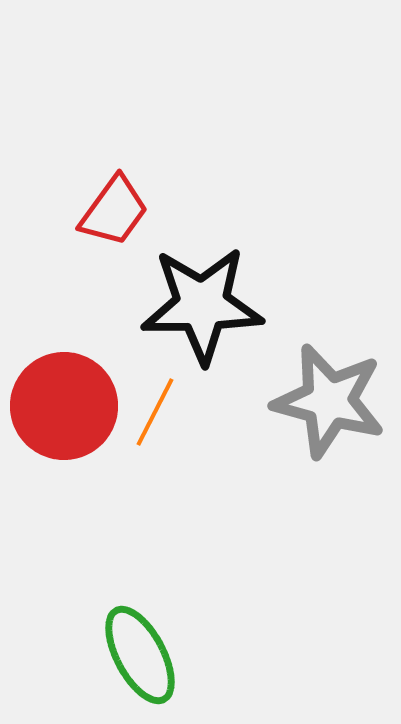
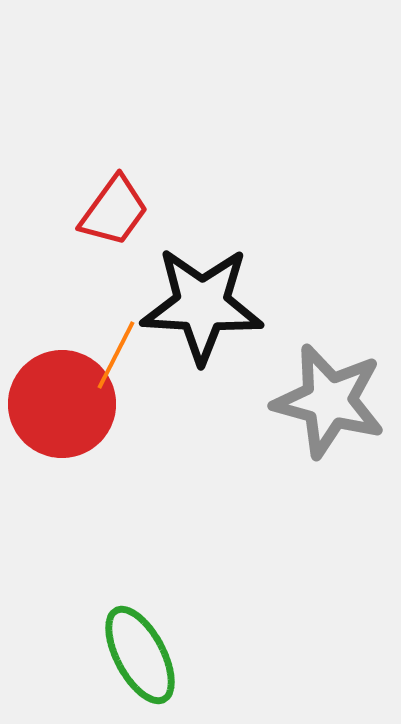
black star: rotated 4 degrees clockwise
red circle: moved 2 px left, 2 px up
orange line: moved 39 px left, 57 px up
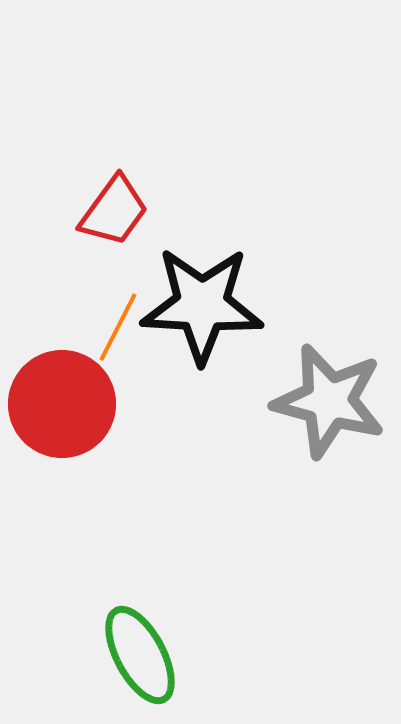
orange line: moved 2 px right, 28 px up
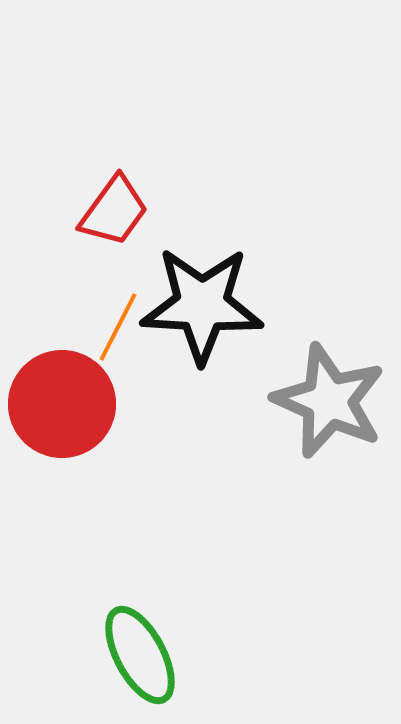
gray star: rotated 9 degrees clockwise
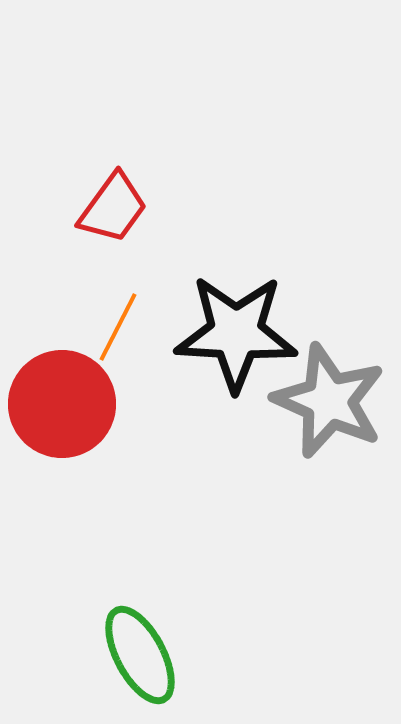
red trapezoid: moved 1 px left, 3 px up
black star: moved 34 px right, 28 px down
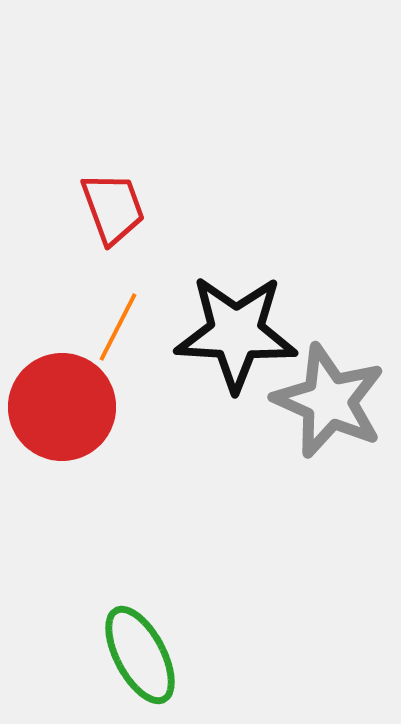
red trapezoid: rotated 56 degrees counterclockwise
red circle: moved 3 px down
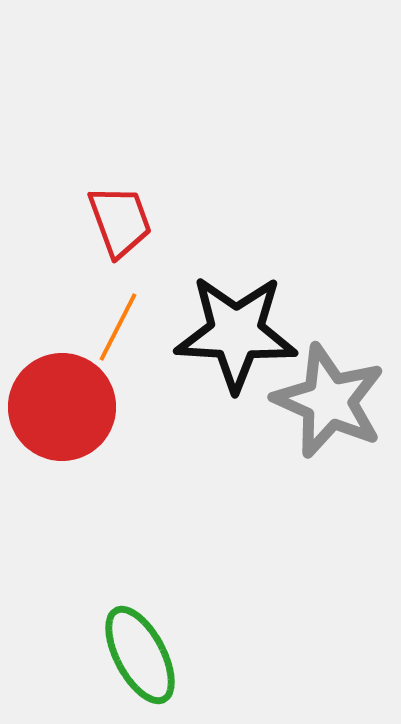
red trapezoid: moved 7 px right, 13 px down
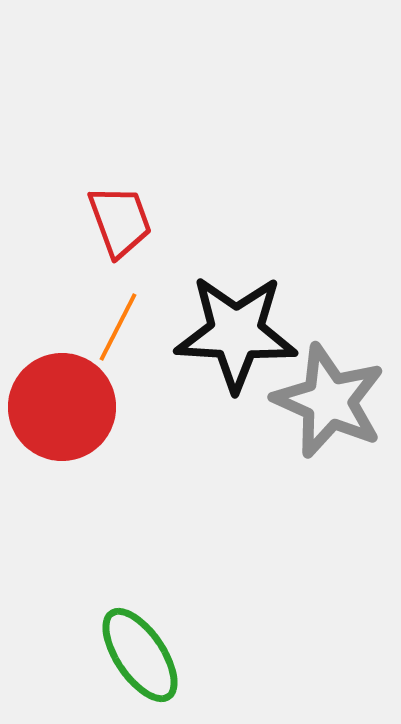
green ellipse: rotated 6 degrees counterclockwise
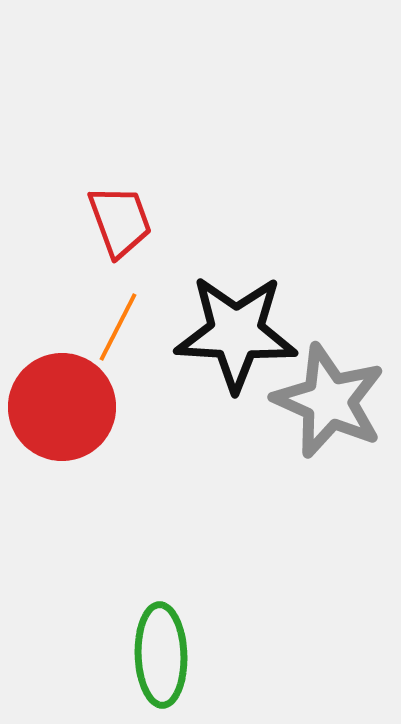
green ellipse: moved 21 px right; rotated 32 degrees clockwise
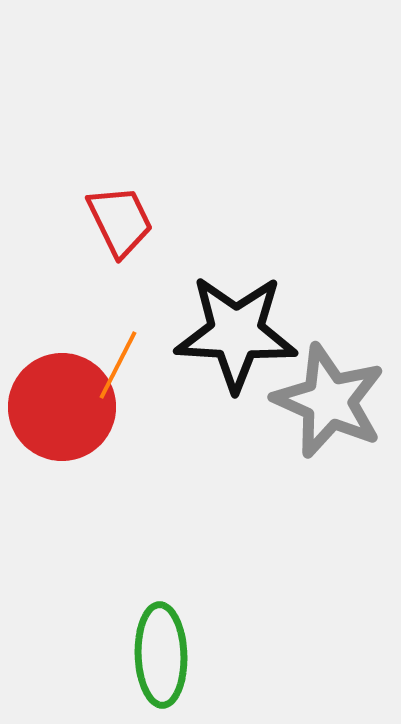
red trapezoid: rotated 6 degrees counterclockwise
orange line: moved 38 px down
